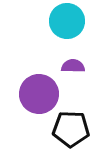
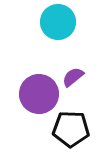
cyan circle: moved 9 px left, 1 px down
purple semicircle: moved 11 px down; rotated 40 degrees counterclockwise
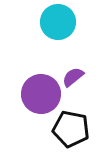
purple circle: moved 2 px right
black pentagon: rotated 9 degrees clockwise
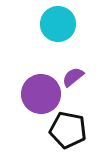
cyan circle: moved 2 px down
black pentagon: moved 3 px left, 1 px down
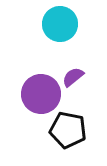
cyan circle: moved 2 px right
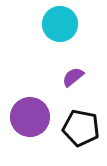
purple circle: moved 11 px left, 23 px down
black pentagon: moved 13 px right, 2 px up
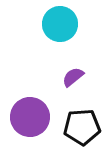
black pentagon: moved 1 px right, 1 px up; rotated 15 degrees counterclockwise
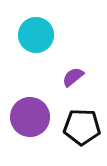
cyan circle: moved 24 px left, 11 px down
black pentagon: rotated 6 degrees clockwise
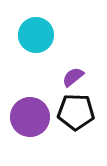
black pentagon: moved 6 px left, 15 px up
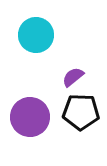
black pentagon: moved 5 px right
